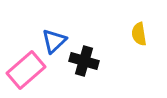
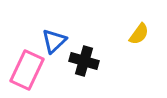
yellow semicircle: rotated 135 degrees counterclockwise
pink rectangle: moved 1 px right; rotated 24 degrees counterclockwise
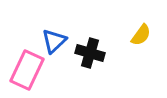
yellow semicircle: moved 2 px right, 1 px down
black cross: moved 6 px right, 8 px up
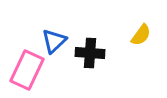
black cross: rotated 12 degrees counterclockwise
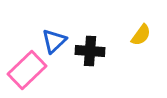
black cross: moved 2 px up
pink rectangle: rotated 21 degrees clockwise
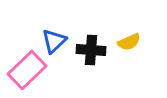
yellow semicircle: moved 12 px left, 7 px down; rotated 30 degrees clockwise
black cross: moved 1 px right, 1 px up
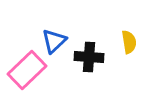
yellow semicircle: rotated 75 degrees counterclockwise
black cross: moved 2 px left, 7 px down
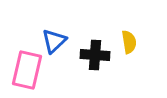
black cross: moved 6 px right, 2 px up
pink rectangle: rotated 33 degrees counterclockwise
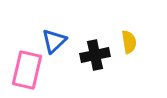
black cross: rotated 16 degrees counterclockwise
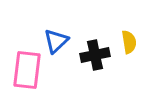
blue triangle: moved 2 px right
pink rectangle: rotated 6 degrees counterclockwise
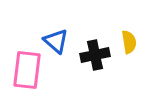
blue triangle: rotated 36 degrees counterclockwise
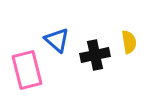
blue triangle: moved 1 px right, 1 px up
pink rectangle: rotated 21 degrees counterclockwise
